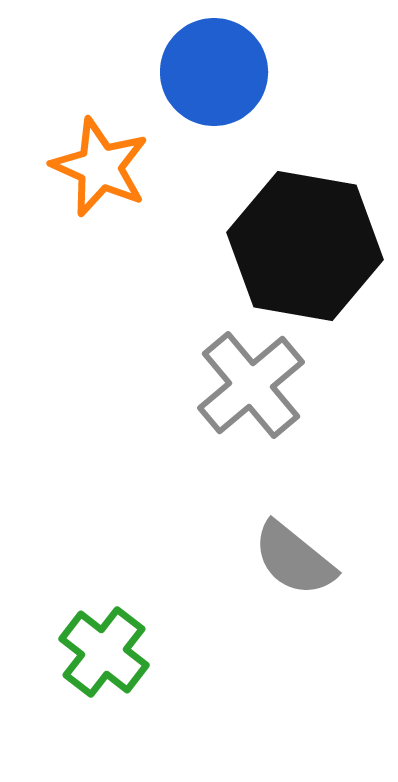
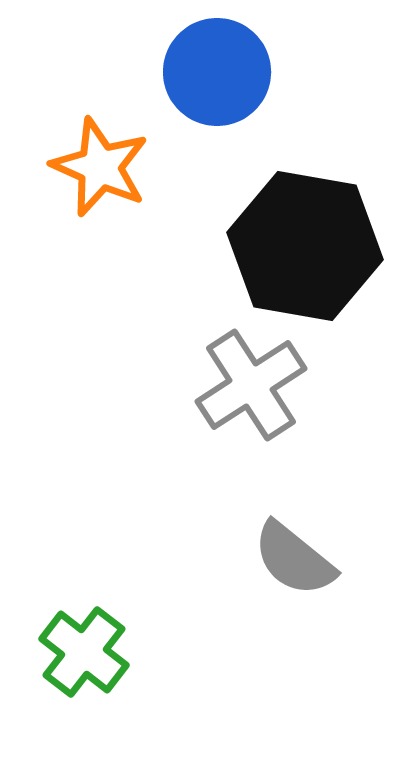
blue circle: moved 3 px right
gray cross: rotated 7 degrees clockwise
green cross: moved 20 px left
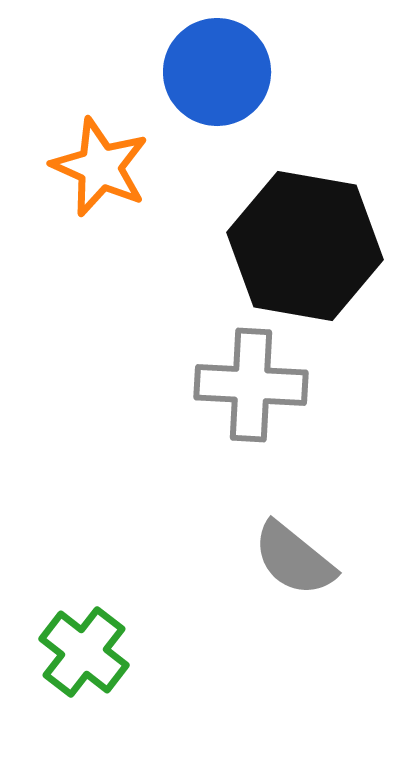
gray cross: rotated 36 degrees clockwise
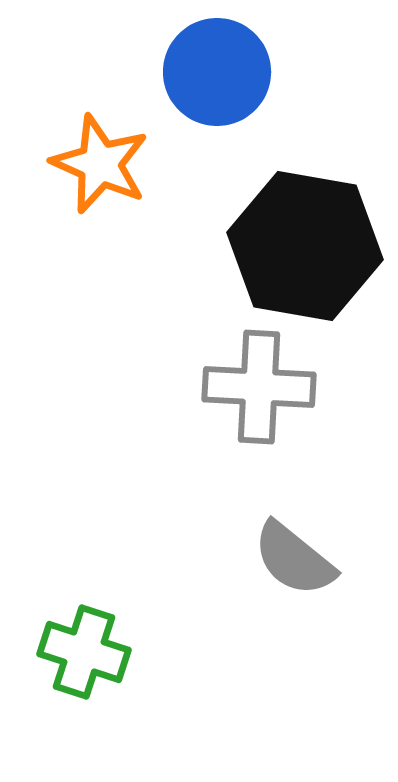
orange star: moved 3 px up
gray cross: moved 8 px right, 2 px down
green cross: rotated 20 degrees counterclockwise
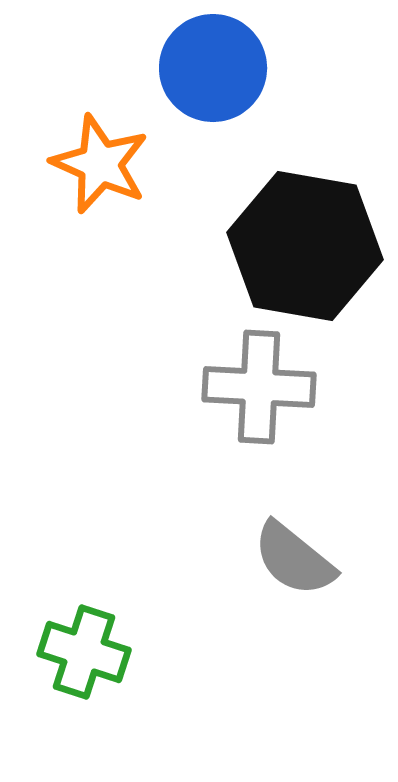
blue circle: moved 4 px left, 4 px up
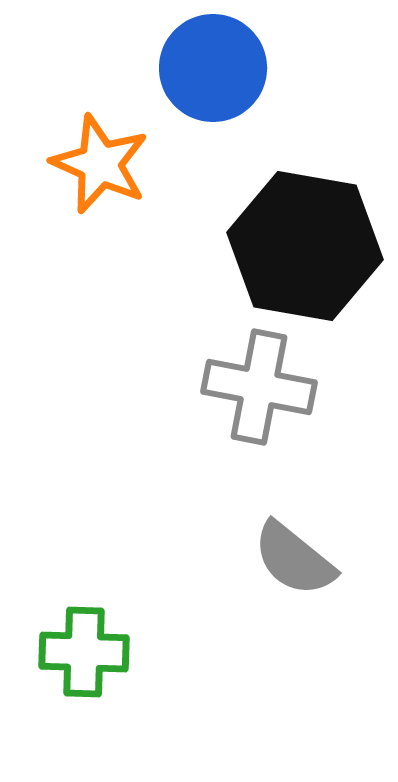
gray cross: rotated 8 degrees clockwise
green cross: rotated 16 degrees counterclockwise
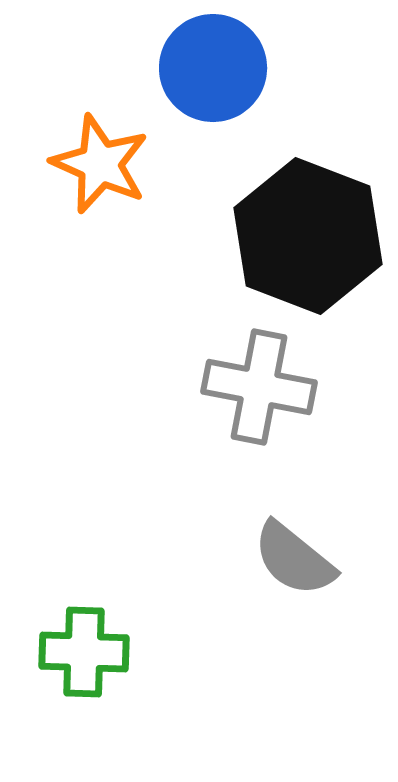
black hexagon: moved 3 px right, 10 px up; rotated 11 degrees clockwise
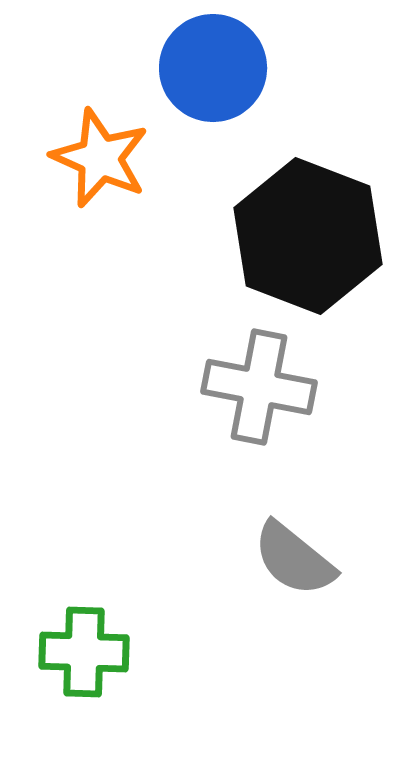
orange star: moved 6 px up
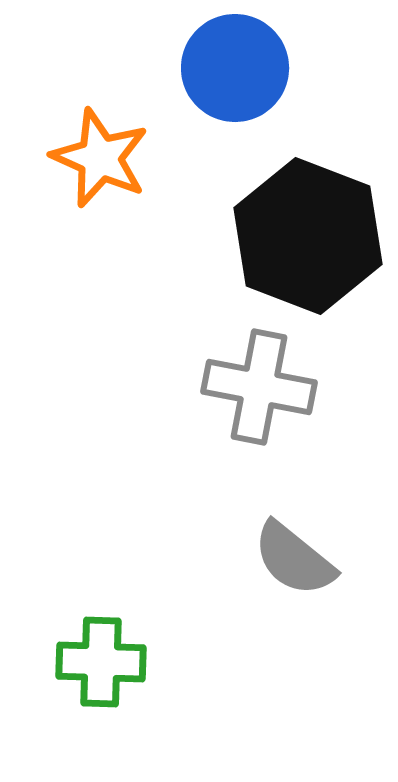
blue circle: moved 22 px right
green cross: moved 17 px right, 10 px down
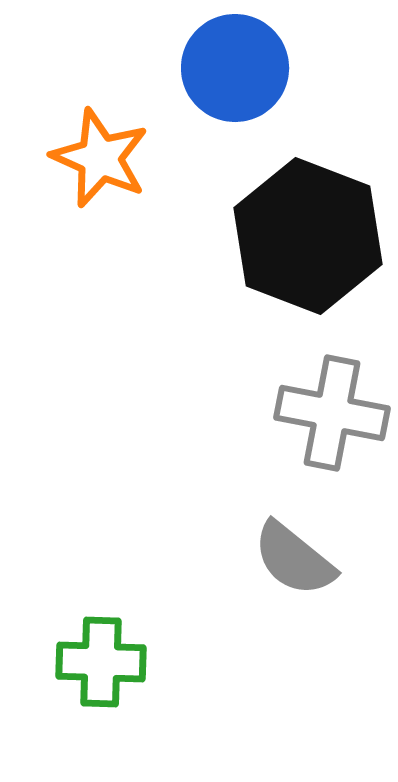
gray cross: moved 73 px right, 26 px down
